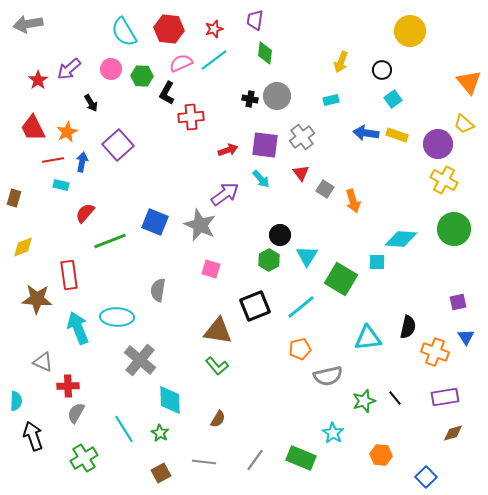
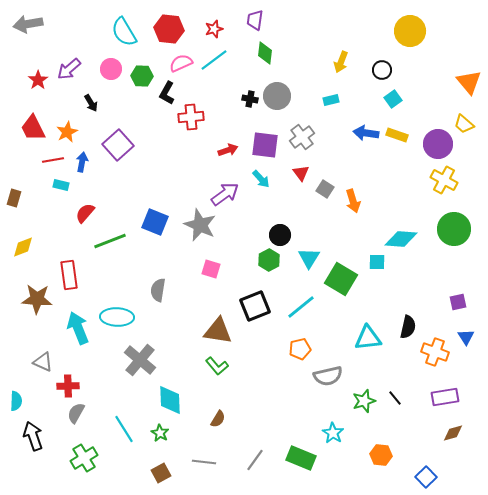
cyan triangle at (307, 256): moved 2 px right, 2 px down
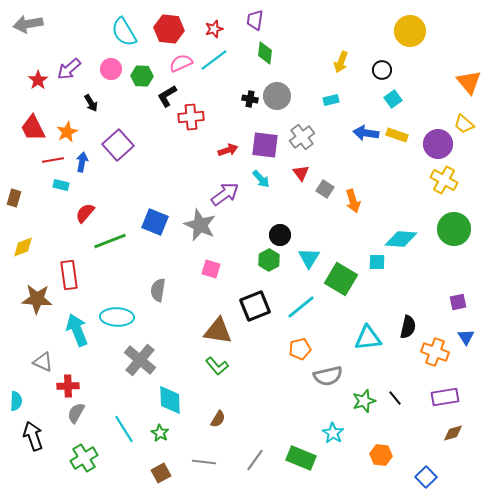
black L-shape at (167, 93): moved 3 px down; rotated 30 degrees clockwise
cyan arrow at (78, 328): moved 1 px left, 2 px down
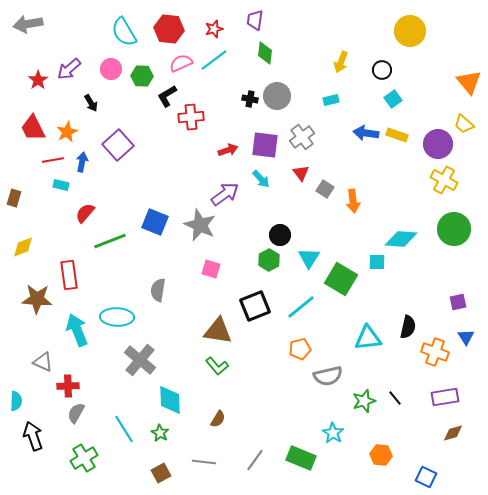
orange arrow at (353, 201): rotated 10 degrees clockwise
blue square at (426, 477): rotated 20 degrees counterclockwise
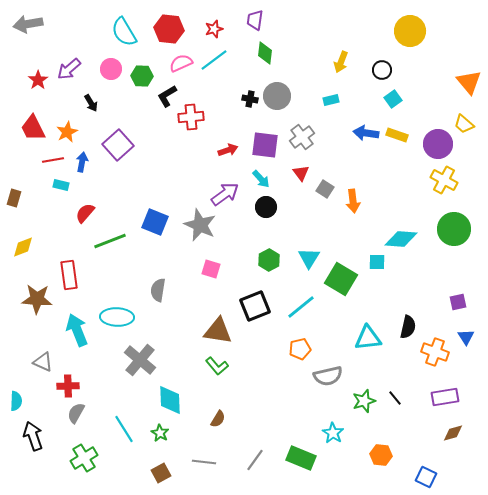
black circle at (280, 235): moved 14 px left, 28 px up
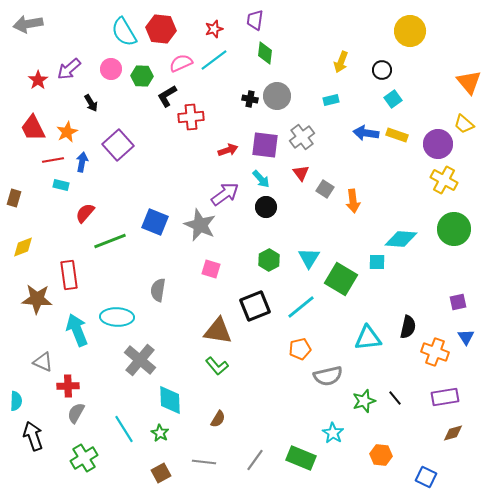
red hexagon at (169, 29): moved 8 px left
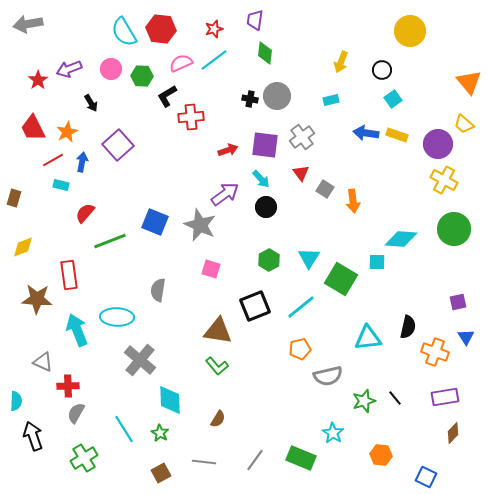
purple arrow at (69, 69): rotated 20 degrees clockwise
red line at (53, 160): rotated 20 degrees counterclockwise
brown diamond at (453, 433): rotated 30 degrees counterclockwise
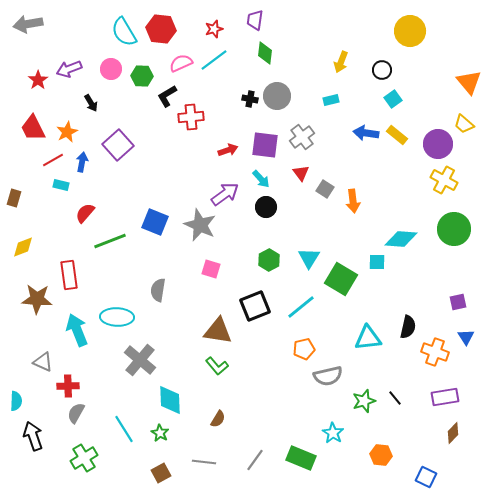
yellow rectangle at (397, 135): rotated 20 degrees clockwise
orange pentagon at (300, 349): moved 4 px right
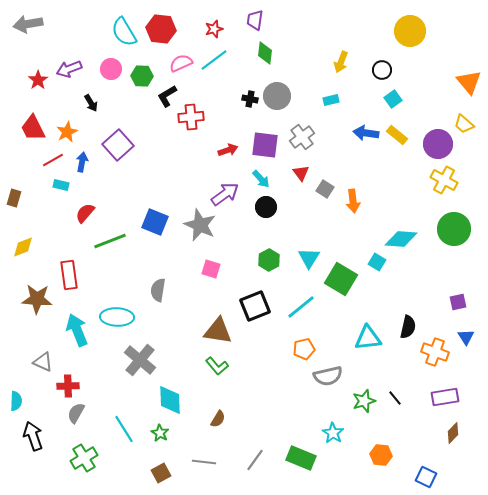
cyan square at (377, 262): rotated 30 degrees clockwise
